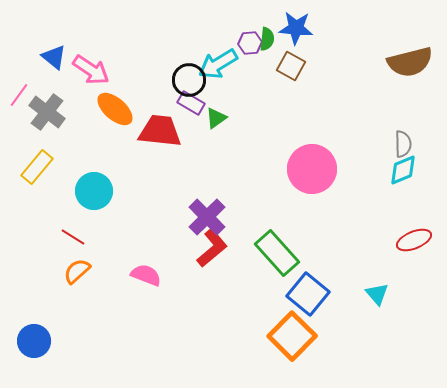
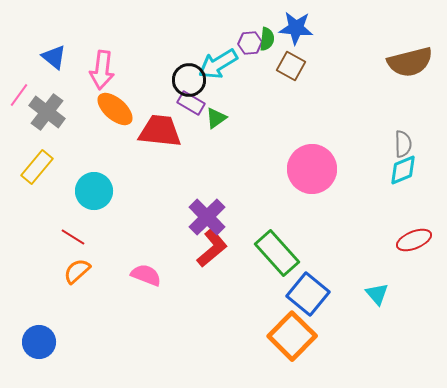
pink arrow: moved 11 px right; rotated 63 degrees clockwise
blue circle: moved 5 px right, 1 px down
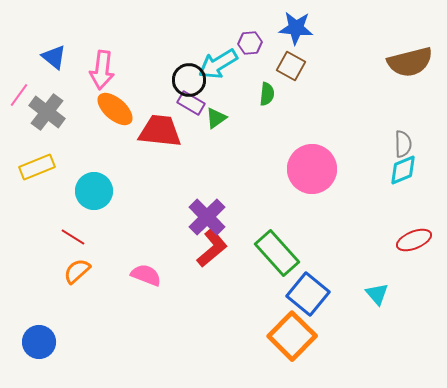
green semicircle: moved 55 px down
yellow rectangle: rotated 28 degrees clockwise
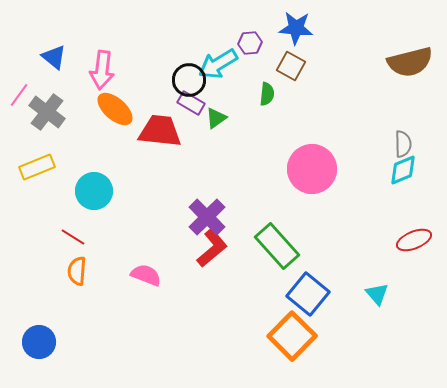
green rectangle: moved 7 px up
orange semicircle: rotated 44 degrees counterclockwise
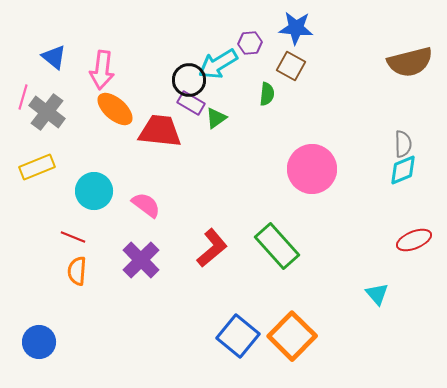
pink line: moved 4 px right, 2 px down; rotated 20 degrees counterclockwise
purple cross: moved 66 px left, 43 px down
red line: rotated 10 degrees counterclockwise
pink semicircle: moved 70 px up; rotated 16 degrees clockwise
blue square: moved 70 px left, 42 px down
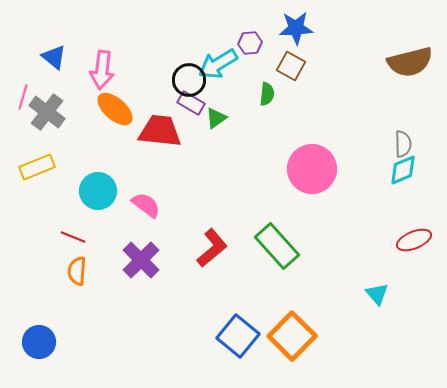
blue star: rotated 8 degrees counterclockwise
cyan circle: moved 4 px right
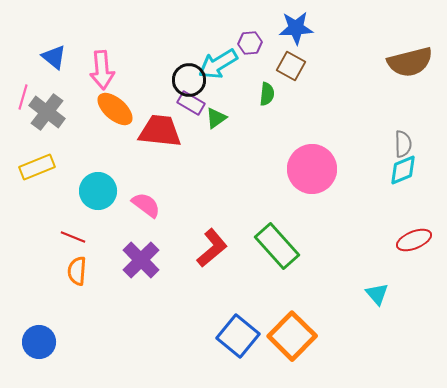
pink arrow: rotated 12 degrees counterclockwise
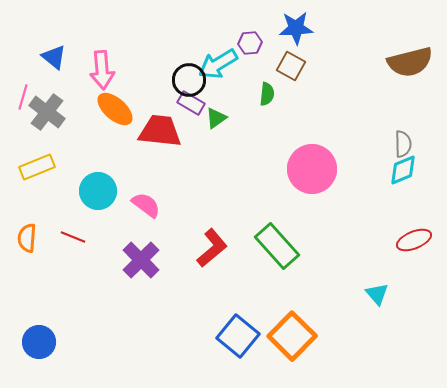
orange semicircle: moved 50 px left, 33 px up
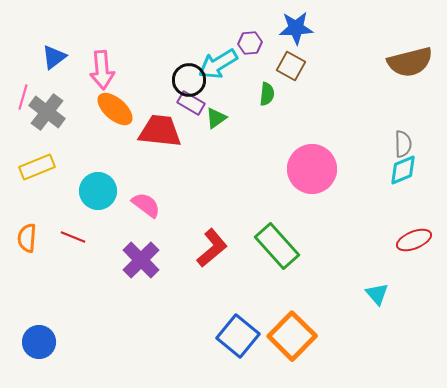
blue triangle: rotated 44 degrees clockwise
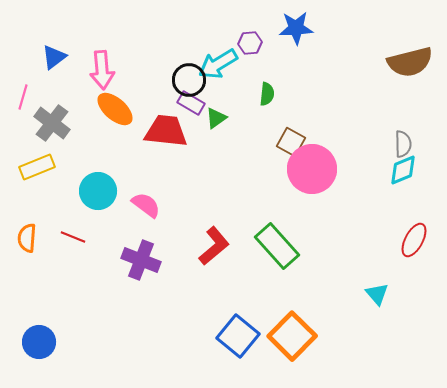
brown square: moved 76 px down
gray cross: moved 5 px right, 11 px down
red trapezoid: moved 6 px right
red ellipse: rotated 40 degrees counterclockwise
red L-shape: moved 2 px right, 2 px up
purple cross: rotated 24 degrees counterclockwise
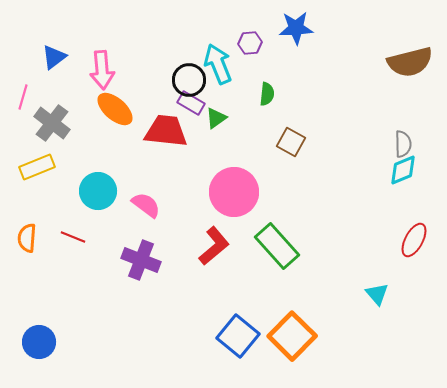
cyan arrow: rotated 99 degrees clockwise
pink circle: moved 78 px left, 23 px down
